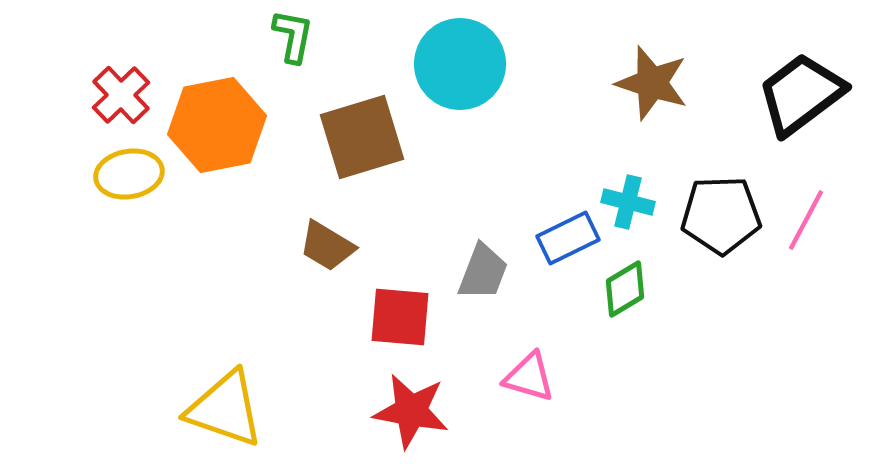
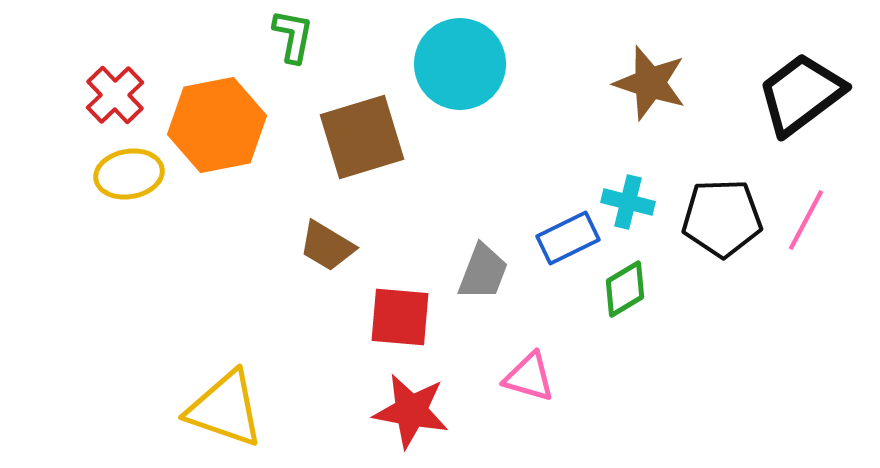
brown star: moved 2 px left
red cross: moved 6 px left
black pentagon: moved 1 px right, 3 px down
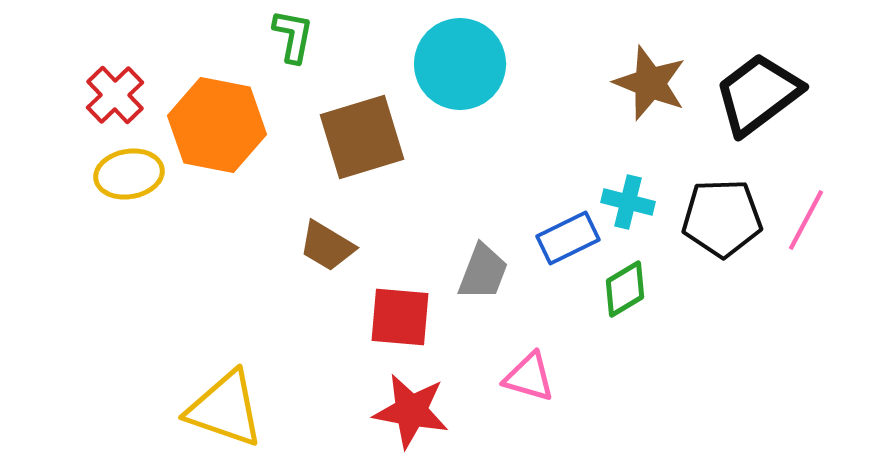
brown star: rotated 4 degrees clockwise
black trapezoid: moved 43 px left
orange hexagon: rotated 22 degrees clockwise
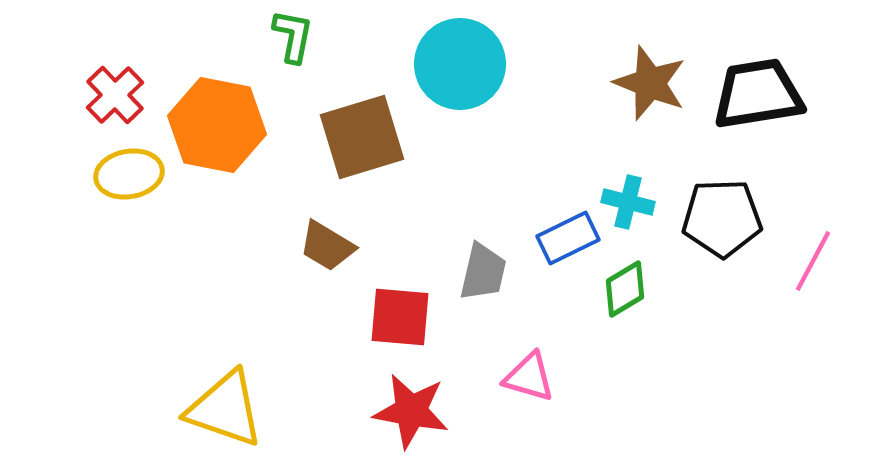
black trapezoid: rotated 28 degrees clockwise
pink line: moved 7 px right, 41 px down
gray trapezoid: rotated 8 degrees counterclockwise
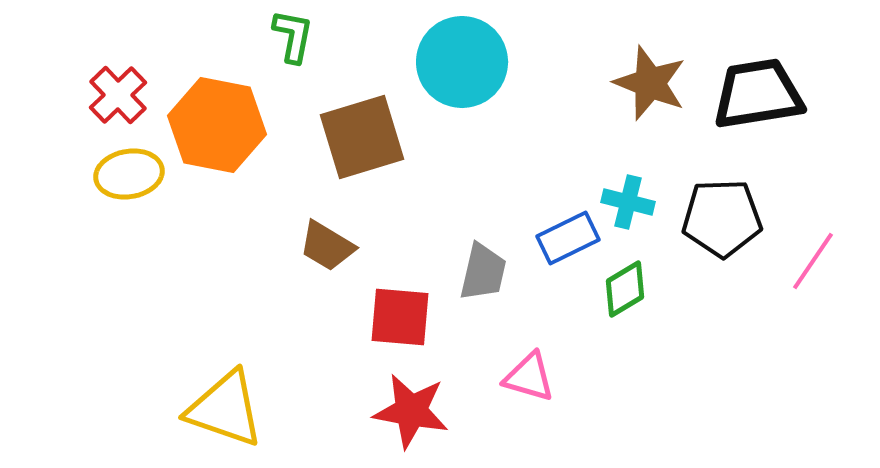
cyan circle: moved 2 px right, 2 px up
red cross: moved 3 px right
pink line: rotated 6 degrees clockwise
